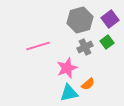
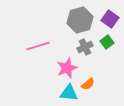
purple square: rotated 18 degrees counterclockwise
cyan triangle: rotated 18 degrees clockwise
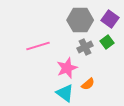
gray hexagon: rotated 15 degrees clockwise
cyan triangle: moved 4 px left; rotated 30 degrees clockwise
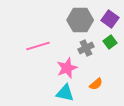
green square: moved 3 px right
gray cross: moved 1 px right, 1 px down
orange semicircle: moved 8 px right
cyan triangle: rotated 24 degrees counterclockwise
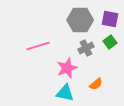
purple square: rotated 24 degrees counterclockwise
